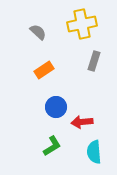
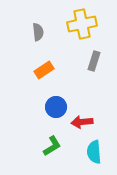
gray semicircle: rotated 42 degrees clockwise
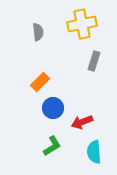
orange rectangle: moved 4 px left, 12 px down; rotated 12 degrees counterclockwise
blue circle: moved 3 px left, 1 px down
red arrow: rotated 15 degrees counterclockwise
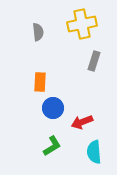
orange rectangle: rotated 42 degrees counterclockwise
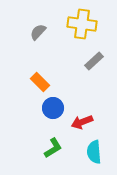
yellow cross: rotated 20 degrees clockwise
gray semicircle: rotated 132 degrees counterclockwise
gray rectangle: rotated 30 degrees clockwise
orange rectangle: rotated 48 degrees counterclockwise
green L-shape: moved 1 px right, 2 px down
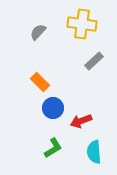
red arrow: moved 1 px left, 1 px up
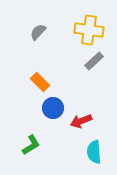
yellow cross: moved 7 px right, 6 px down
green L-shape: moved 22 px left, 3 px up
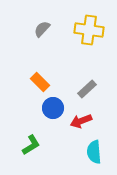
gray semicircle: moved 4 px right, 3 px up
gray rectangle: moved 7 px left, 28 px down
